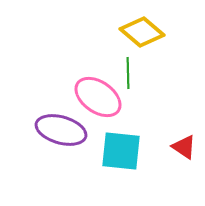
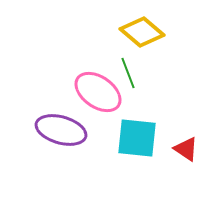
green line: rotated 20 degrees counterclockwise
pink ellipse: moved 5 px up
red triangle: moved 2 px right, 2 px down
cyan square: moved 16 px right, 13 px up
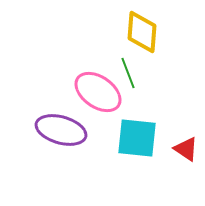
yellow diamond: rotated 54 degrees clockwise
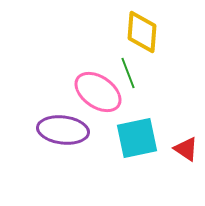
purple ellipse: moved 2 px right; rotated 9 degrees counterclockwise
cyan square: rotated 18 degrees counterclockwise
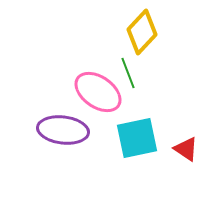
yellow diamond: rotated 39 degrees clockwise
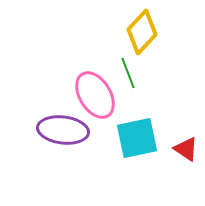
pink ellipse: moved 3 px left, 3 px down; rotated 24 degrees clockwise
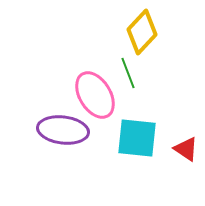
cyan square: rotated 18 degrees clockwise
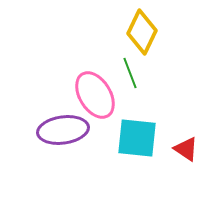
yellow diamond: rotated 18 degrees counterclockwise
green line: moved 2 px right
purple ellipse: rotated 15 degrees counterclockwise
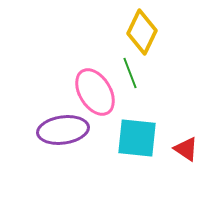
pink ellipse: moved 3 px up
